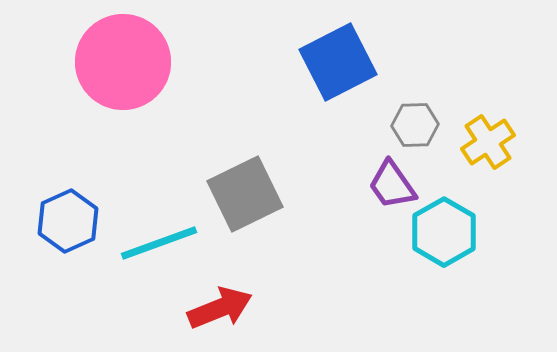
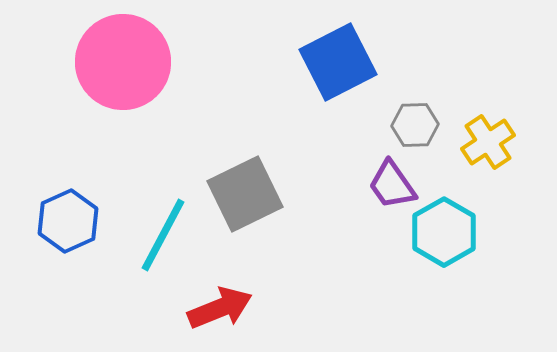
cyan line: moved 4 px right, 8 px up; rotated 42 degrees counterclockwise
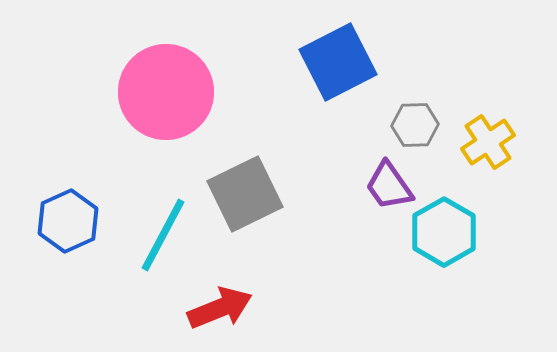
pink circle: moved 43 px right, 30 px down
purple trapezoid: moved 3 px left, 1 px down
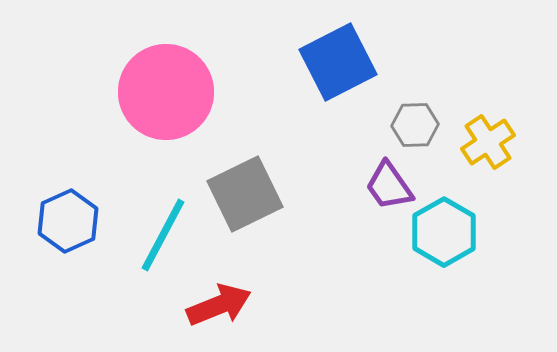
red arrow: moved 1 px left, 3 px up
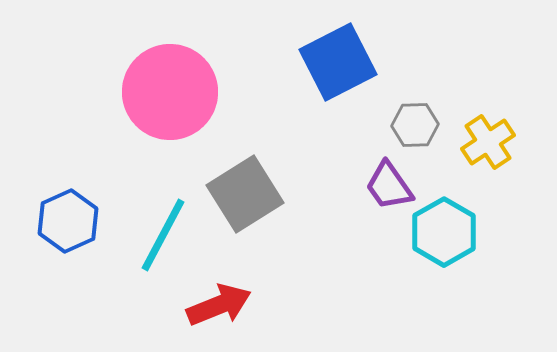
pink circle: moved 4 px right
gray square: rotated 6 degrees counterclockwise
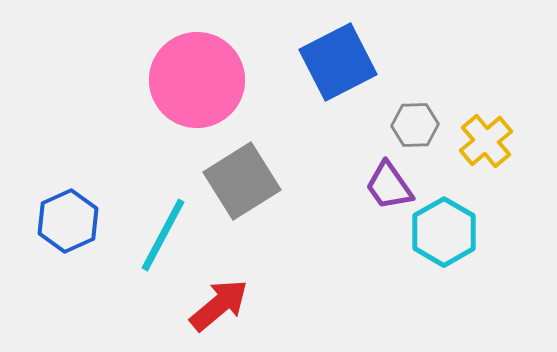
pink circle: moved 27 px right, 12 px up
yellow cross: moved 2 px left, 1 px up; rotated 6 degrees counterclockwise
gray square: moved 3 px left, 13 px up
red arrow: rotated 18 degrees counterclockwise
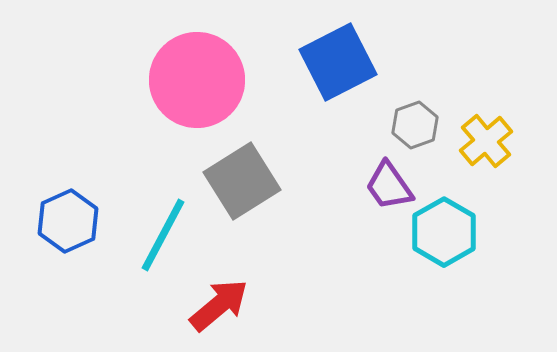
gray hexagon: rotated 18 degrees counterclockwise
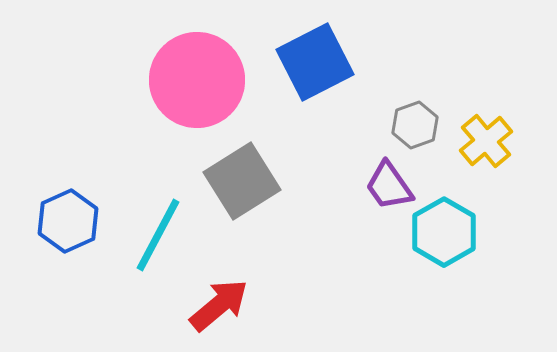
blue square: moved 23 px left
cyan line: moved 5 px left
